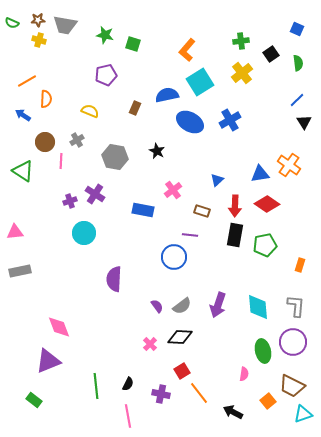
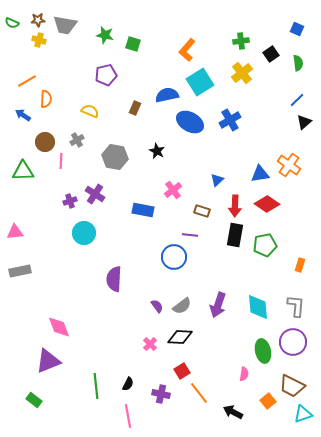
black triangle at (304, 122): rotated 21 degrees clockwise
green triangle at (23, 171): rotated 35 degrees counterclockwise
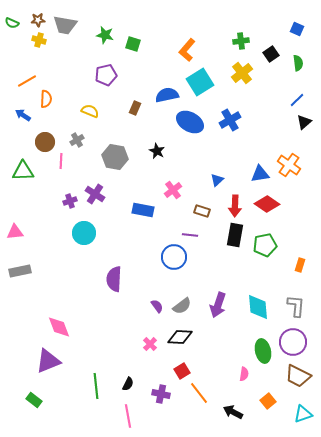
brown trapezoid at (292, 386): moved 6 px right, 10 px up
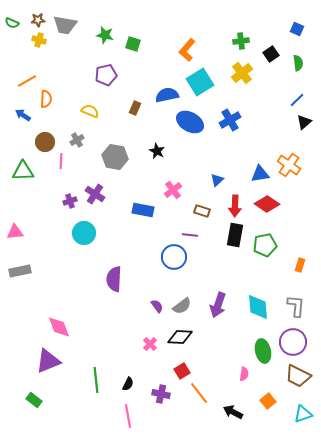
green line at (96, 386): moved 6 px up
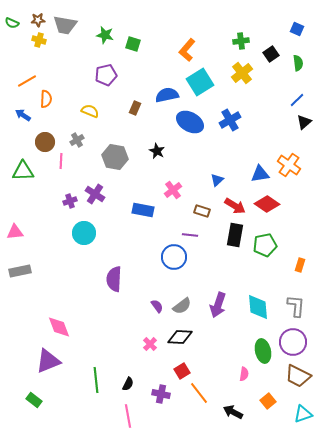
red arrow at (235, 206): rotated 60 degrees counterclockwise
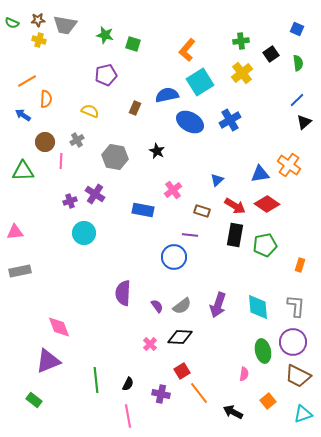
purple semicircle at (114, 279): moved 9 px right, 14 px down
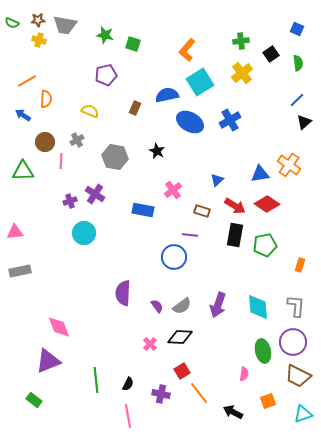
orange square at (268, 401): rotated 21 degrees clockwise
